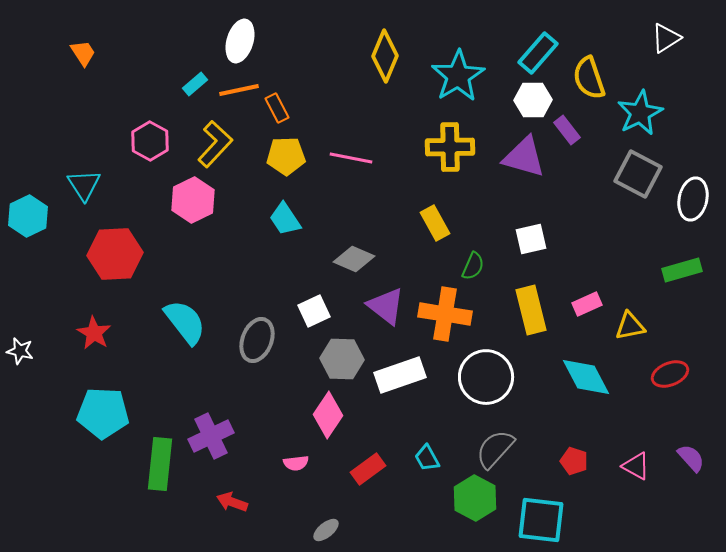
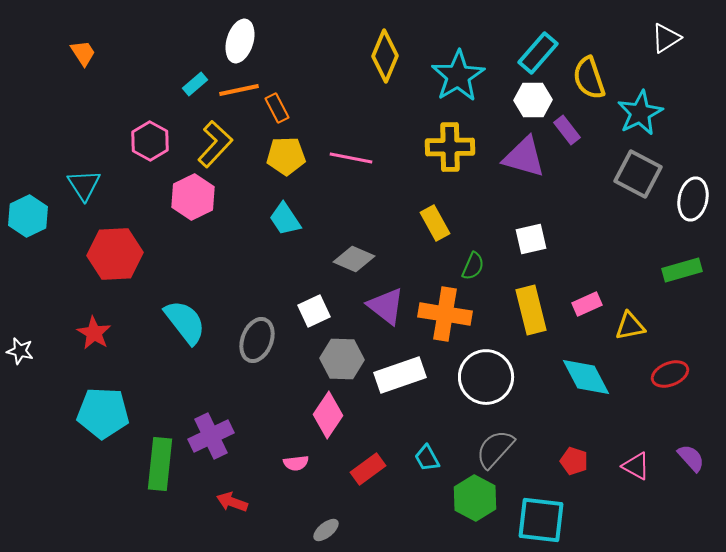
pink hexagon at (193, 200): moved 3 px up
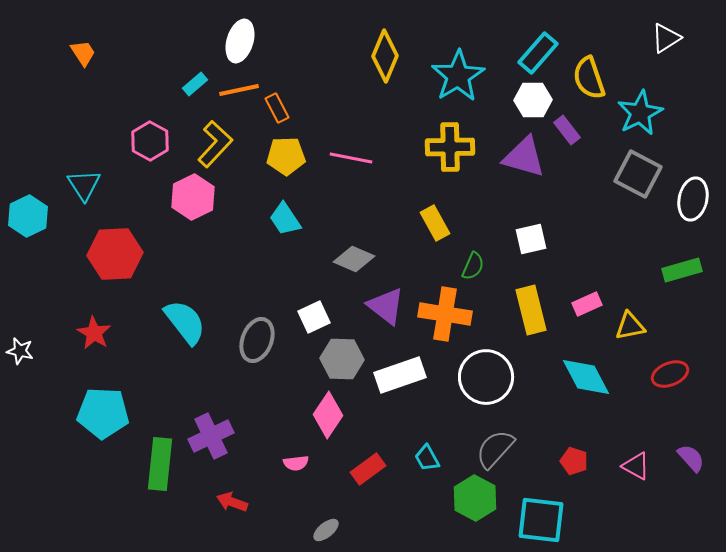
white square at (314, 311): moved 6 px down
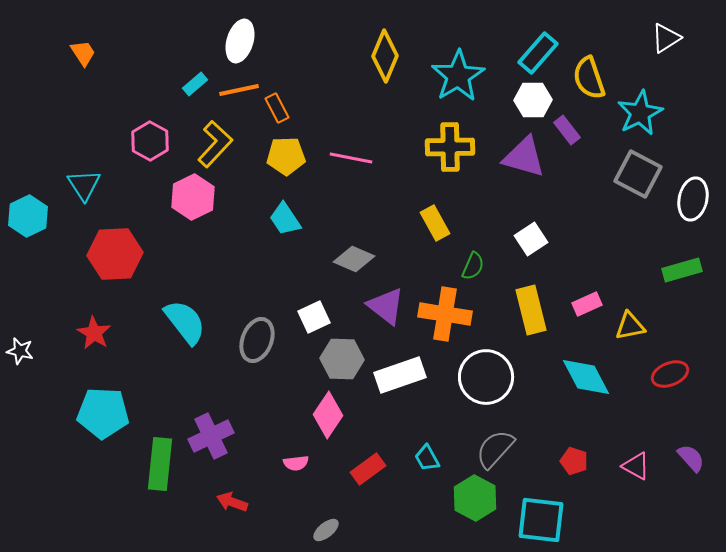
white square at (531, 239): rotated 20 degrees counterclockwise
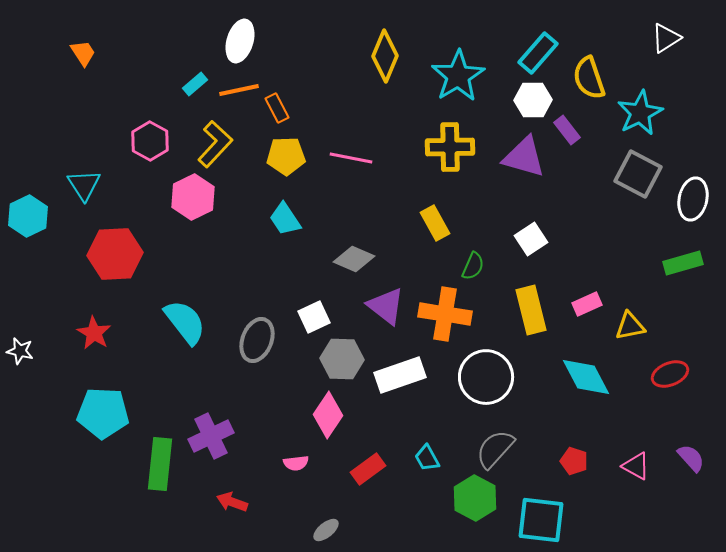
green rectangle at (682, 270): moved 1 px right, 7 px up
